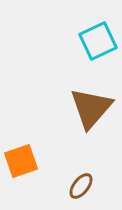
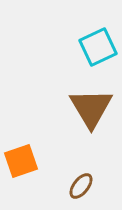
cyan square: moved 6 px down
brown triangle: rotated 12 degrees counterclockwise
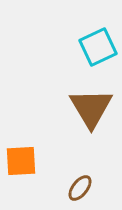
orange square: rotated 16 degrees clockwise
brown ellipse: moved 1 px left, 2 px down
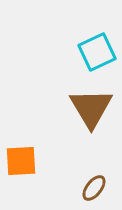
cyan square: moved 1 px left, 5 px down
brown ellipse: moved 14 px right
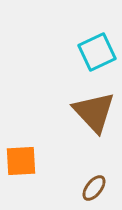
brown triangle: moved 3 px right, 4 px down; rotated 12 degrees counterclockwise
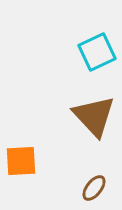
brown triangle: moved 4 px down
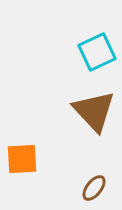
brown triangle: moved 5 px up
orange square: moved 1 px right, 2 px up
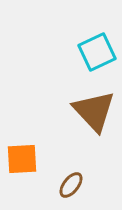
brown ellipse: moved 23 px left, 3 px up
